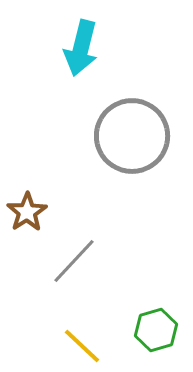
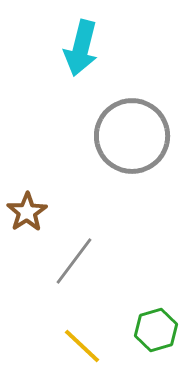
gray line: rotated 6 degrees counterclockwise
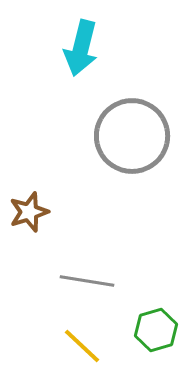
brown star: moved 2 px right; rotated 15 degrees clockwise
gray line: moved 13 px right, 20 px down; rotated 62 degrees clockwise
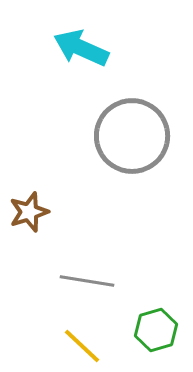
cyan arrow: rotated 100 degrees clockwise
